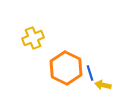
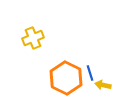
orange hexagon: moved 10 px down
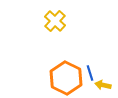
yellow cross: moved 22 px right, 17 px up; rotated 25 degrees counterclockwise
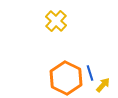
yellow cross: moved 1 px right
yellow arrow: rotated 119 degrees clockwise
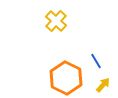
blue line: moved 6 px right, 12 px up; rotated 14 degrees counterclockwise
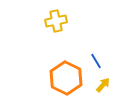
yellow cross: rotated 35 degrees clockwise
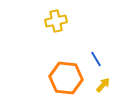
blue line: moved 2 px up
orange hexagon: rotated 20 degrees counterclockwise
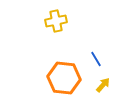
orange hexagon: moved 2 px left
